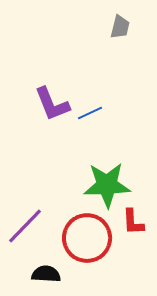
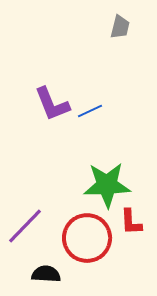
blue line: moved 2 px up
red L-shape: moved 2 px left
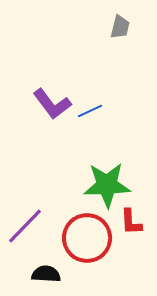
purple L-shape: rotated 15 degrees counterclockwise
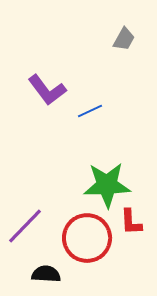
gray trapezoid: moved 4 px right, 12 px down; rotated 15 degrees clockwise
purple L-shape: moved 5 px left, 14 px up
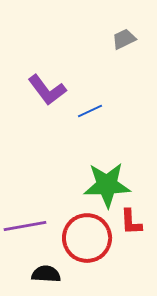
gray trapezoid: rotated 145 degrees counterclockwise
purple line: rotated 36 degrees clockwise
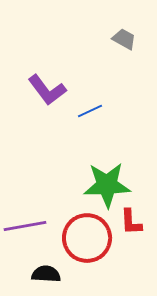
gray trapezoid: rotated 55 degrees clockwise
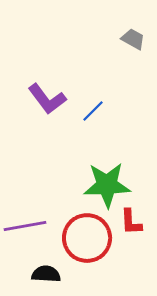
gray trapezoid: moved 9 px right
purple L-shape: moved 9 px down
blue line: moved 3 px right; rotated 20 degrees counterclockwise
